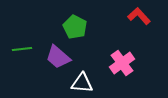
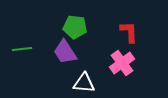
red L-shape: moved 10 px left, 16 px down; rotated 40 degrees clockwise
green pentagon: rotated 20 degrees counterclockwise
purple trapezoid: moved 7 px right, 5 px up; rotated 16 degrees clockwise
white triangle: moved 2 px right
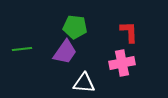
purple trapezoid: rotated 112 degrees counterclockwise
pink cross: rotated 25 degrees clockwise
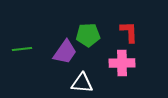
green pentagon: moved 13 px right, 8 px down; rotated 10 degrees counterclockwise
pink cross: rotated 10 degrees clockwise
white triangle: moved 2 px left
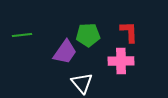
green line: moved 14 px up
pink cross: moved 1 px left, 2 px up
white triangle: rotated 45 degrees clockwise
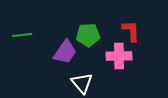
red L-shape: moved 2 px right, 1 px up
pink cross: moved 2 px left, 5 px up
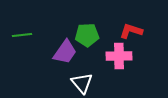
red L-shape: rotated 70 degrees counterclockwise
green pentagon: moved 1 px left
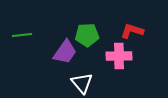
red L-shape: moved 1 px right
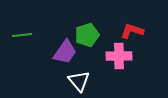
green pentagon: rotated 15 degrees counterclockwise
white triangle: moved 3 px left, 2 px up
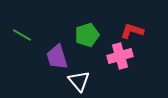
green line: rotated 36 degrees clockwise
purple trapezoid: moved 8 px left, 5 px down; rotated 128 degrees clockwise
pink cross: moved 1 px right; rotated 15 degrees counterclockwise
